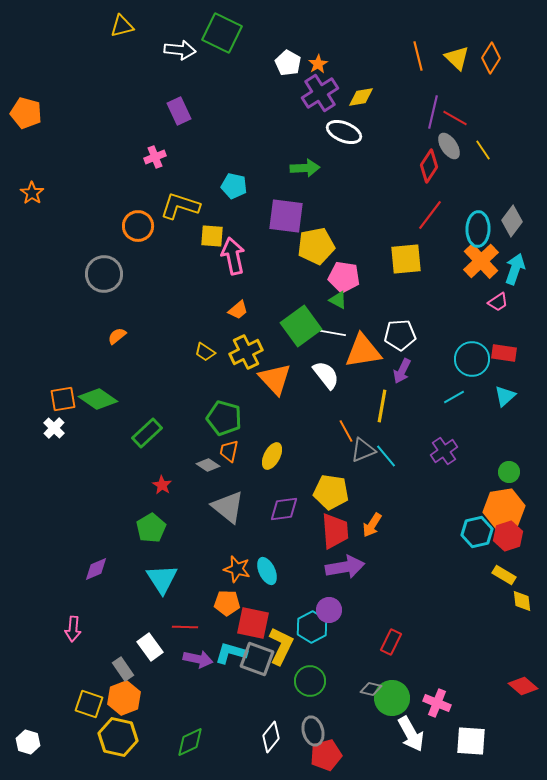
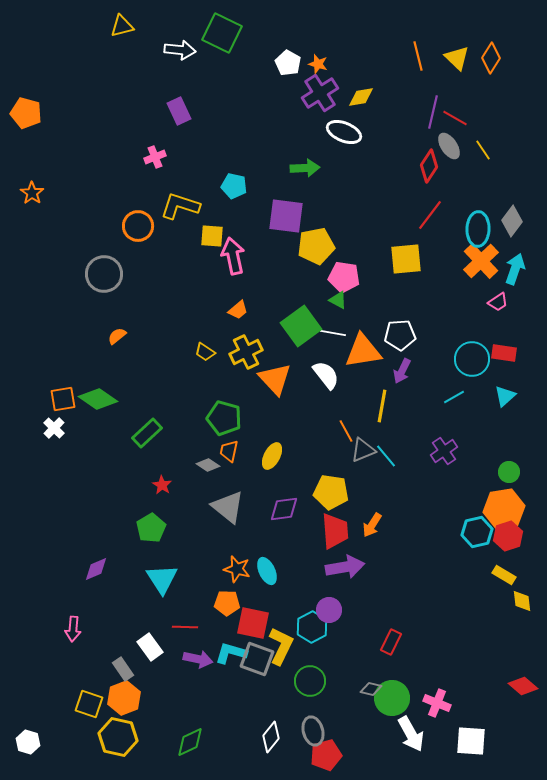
orange star at (318, 64): rotated 24 degrees counterclockwise
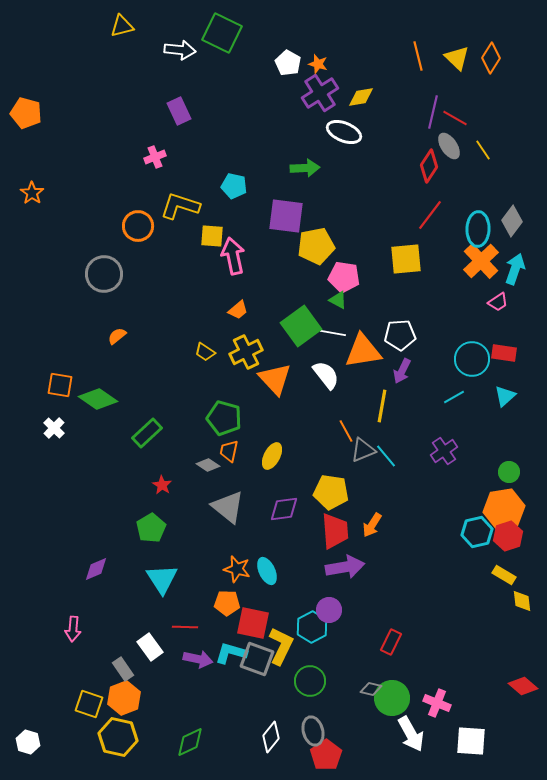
orange square at (63, 399): moved 3 px left, 14 px up; rotated 20 degrees clockwise
red pentagon at (326, 755): rotated 20 degrees counterclockwise
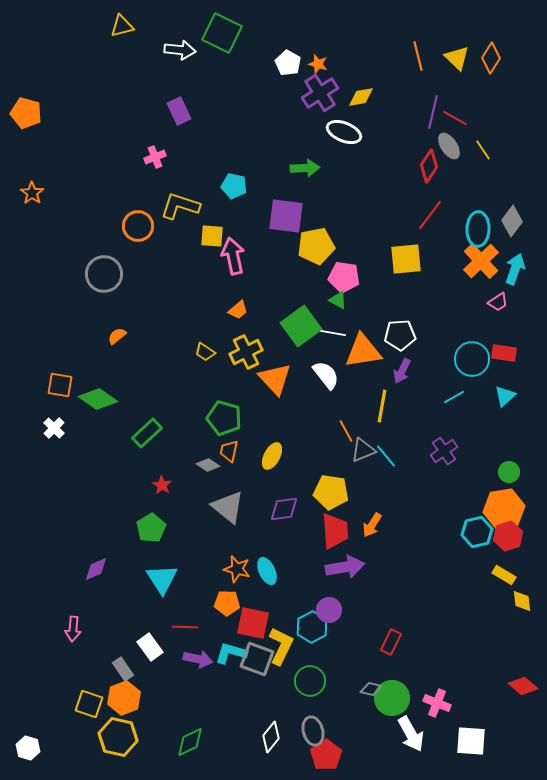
white hexagon at (28, 742): moved 6 px down
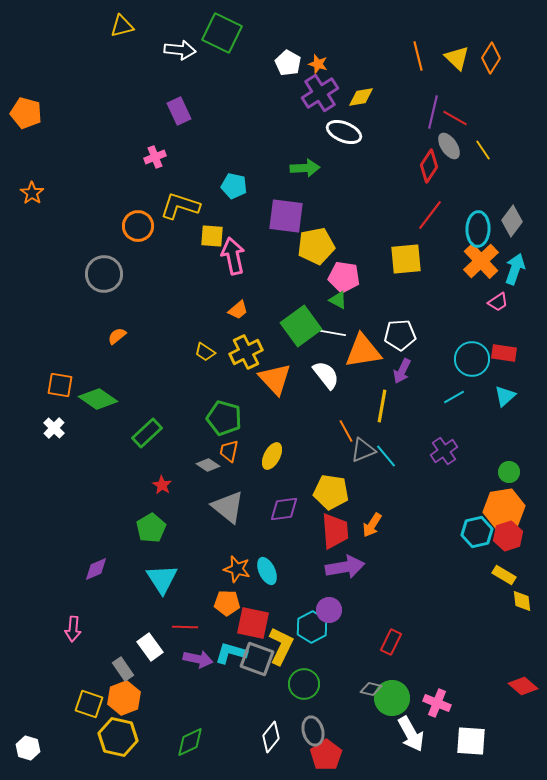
green circle at (310, 681): moved 6 px left, 3 px down
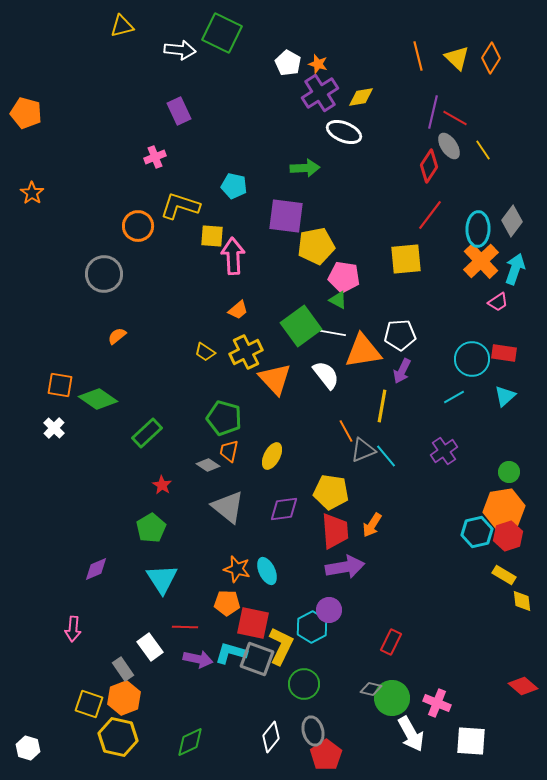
pink arrow at (233, 256): rotated 9 degrees clockwise
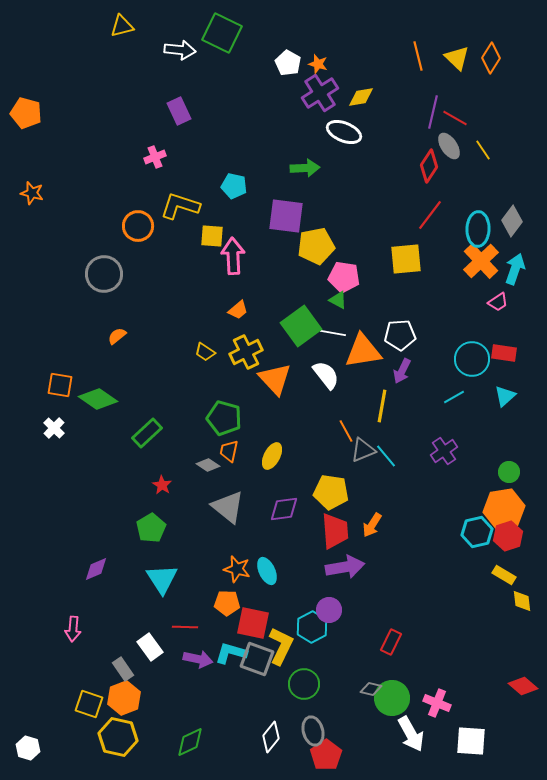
orange star at (32, 193): rotated 20 degrees counterclockwise
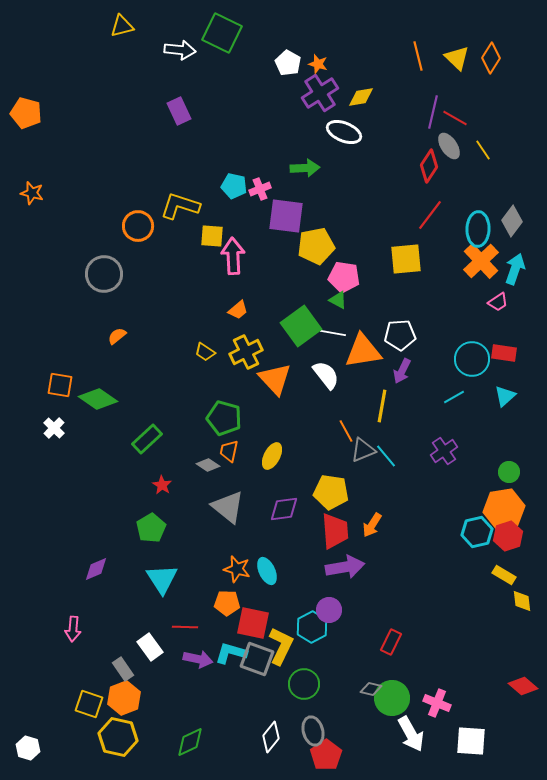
pink cross at (155, 157): moved 105 px right, 32 px down
green rectangle at (147, 433): moved 6 px down
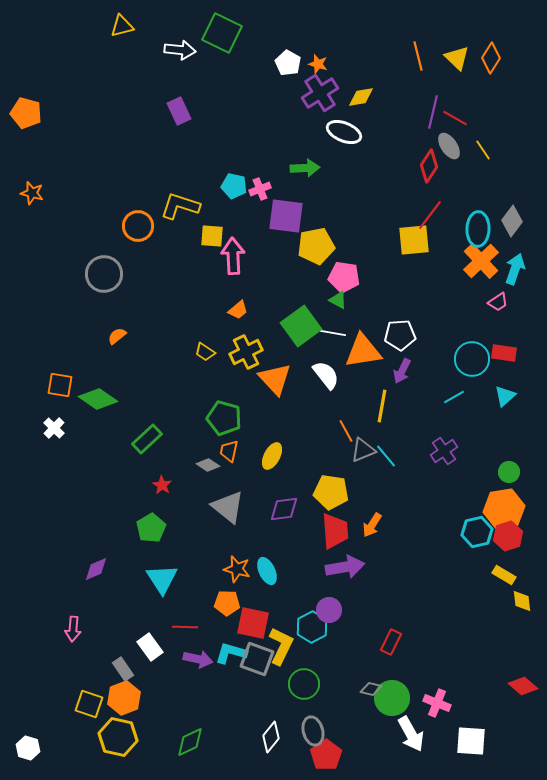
yellow square at (406, 259): moved 8 px right, 19 px up
